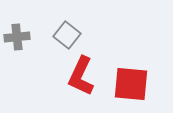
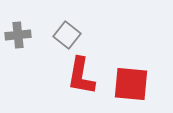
gray cross: moved 1 px right, 2 px up
red L-shape: rotated 15 degrees counterclockwise
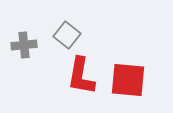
gray cross: moved 6 px right, 10 px down
red square: moved 3 px left, 4 px up
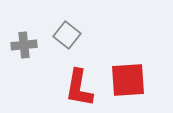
red L-shape: moved 2 px left, 12 px down
red square: rotated 9 degrees counterclockwise
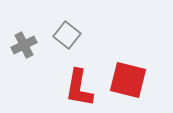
gray cross: rotated 20 degrees counterclockwise
red square: rotated 18 degrees clockwise
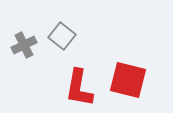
gray square: moved 5 px left, 1 px down
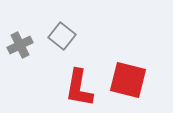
gray cross: moved 4 px left
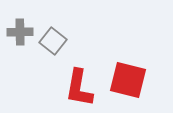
gray square: moved 9 px left, 5 px down
gray cross: moved 13 px up; rotated 25 degrees clockwise
